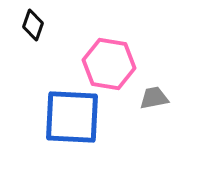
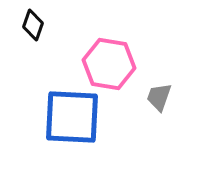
gray trapezoid: moved 5 px right, 1 px up; rotated 60 degrees counterclockwise
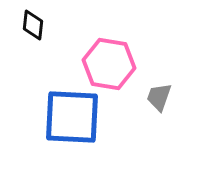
black diamond: rotated 12 degrees counterclockwise
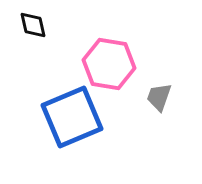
black diamond: rotated 20 degrees counterclockwise
blue square: rotated 26 degrees counterclockwise
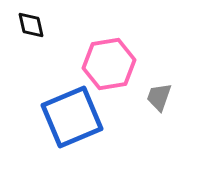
black diamond: moved 2 px left
pink hexagon: rotated 18 degrees counterclockwise
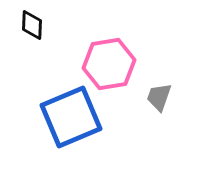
black diamond: moved 1 px right; rotated 16 degrees clockwise
blue square: moved 1 px left
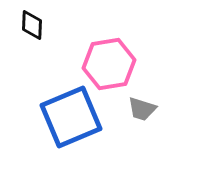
gray trapezoid: moved 17 px left, 12 px down; rotated 92 degrees counterclockwise
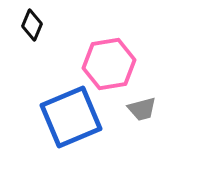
black diamond: rotated 20 degrees clockwise
gray trapezoid: rotated 32 degrees counterclockwise
